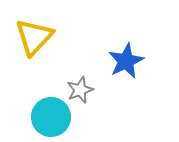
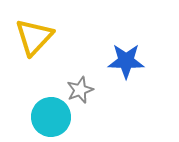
blue star: rotated 27 degrees clockwise
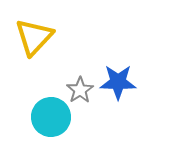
blue star: moved 8 px left, 21 px down
gray star: rotated 12 degrees counterclockwise
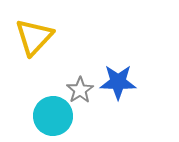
cyan circle: moved 2 px right, 1 px up
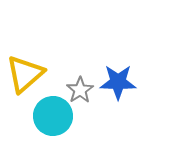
yellow triangle: moved 9 px left, 37 px down; rotated 6 degrees clockwise
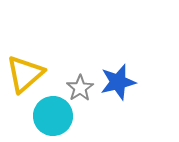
blue star: rotated 15 degrees counterclockwise
gray star: moved 2 px up
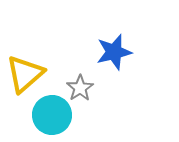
blue star: moved 4 px left, 30 px up
cyan circle: moved 1 px left, 1 px up
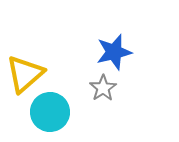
gray star: moved 23 px right
cyan circle: moved 2 px left, 3 px up
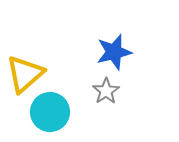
gray star: moved 3 px right, 3 px down
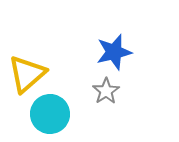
yellow triangle: moved 2 px right
cyan circle: moved 2 px down
